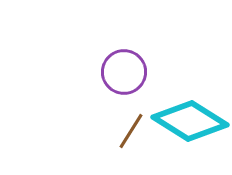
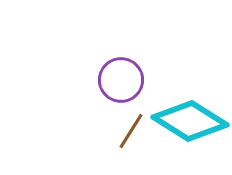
purple circle: moved 3 px left, 8 px down
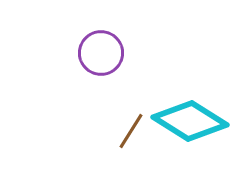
purple circle: moved 20 px left, 27 px up
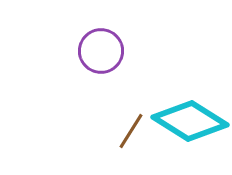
purple circle: moved 2 px up
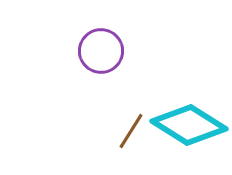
cyan diamond: moved 1 px left, 4 px down
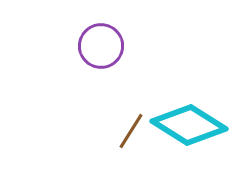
purple circle: moved 5 px up
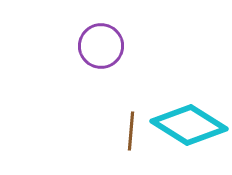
brown line: rotated 27 degrees counterclockwise
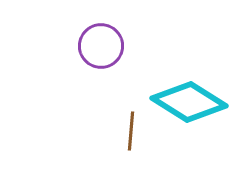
cyan diamond: moved 23 px up
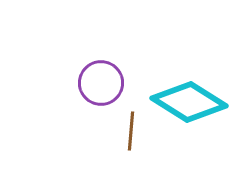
purple circle: moved 37 px down
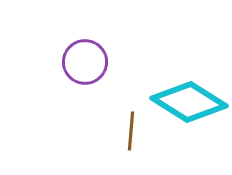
purple circle: moved 16 px left, 21 px up
